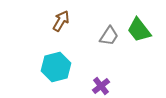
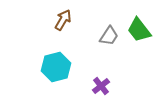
brown arrow: moved 2 px right, 1 px up
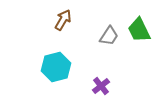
green trapezoid: rotated 12 degrees clockwise
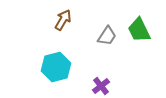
gray trapezoid: moved 2 px left
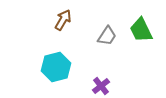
green trapezoid: moved 2 px right
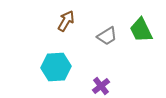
brown arrow: moved 3 px right, 1 px down
gray trapezoid: rotated 25 degrees clockwise
cyan hexagon: rotated 12 degrees clockwise
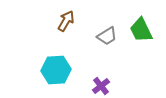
cyan hexagon: moved 3 px down
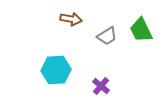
brown arrow: moved 5 px right, 2 px up; rotated 70 degrees clockwise
purple cross: rotated 12 degrees counterclockwise
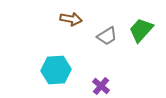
green trapezoid: rotated 68 degrees clockwise
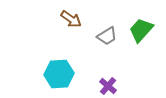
brown arrow: rotated 25 degrees clockwise
cyan hexagon: moved 3 px right, 4 px down
purple cross: moved 7 px right
